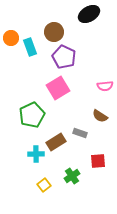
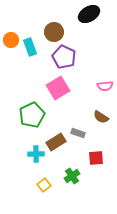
orange circle: moved 2 px down
brown semicircle: moved 1 px right, 1 px down
gray rectangle: moved 2 px left
red square: moved 2 px left, 3 px up
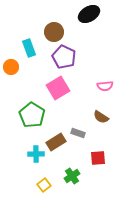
orange circle: moved 27 px down
cyan rectangle: moved 1 px left, 1 px down
green pentagon: rotated 15 degrees counterclockwise
red square: moved 2 px right
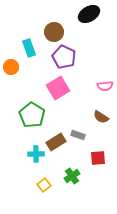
gray rectangle: moved 2 px down
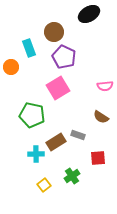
green pentagon: rotated 20 degrees counterclockwise
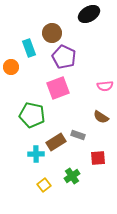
brown circle: moved 2 px left, 1 px down
pink square: rotated 10 degrees clockwise
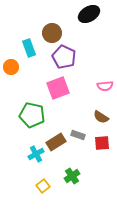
cyan cross: rotated 28 degrees counterclockwise
red square: moved 4 px right, 15 px up
yellow square: moved 1 px left, 1 px down
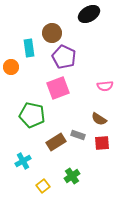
cyan rectangle: rotated 12 degrees clockwise
brown semicircle: moved 2 px left, 2 px down
cyan cross: moved 13 px left, 7 px down
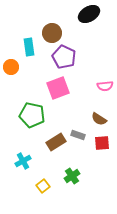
cyan rectangle: moved 1 px up
